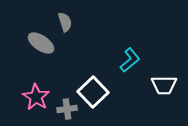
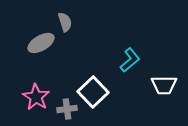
gray ellipse: rotated 64 degrees counterclockwise
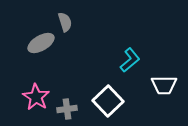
white square: moved 15 px right, 9 px down
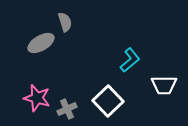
pink star: moved 1 px right, 1 px down; rotated 16 degrees counterclockwise
gray cross: rotated 18 degrees counterclockwise
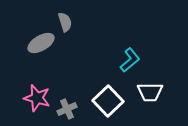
white trapezoid: moved 14 px left, 7 px down
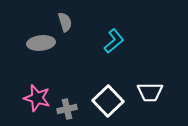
gray ellipse: rotated 24 degrees clockwise
cyan L-shape: moved 16 px left, 19 px up
gray cross: rotated 12 degrees clockwise
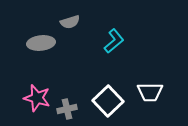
gray semicircle: moved 5 px right; rotated 90 degrees clockwise
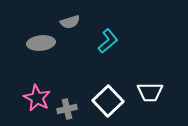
cyan L-shape: moved 6 px left
pink star: rotated 12 degrees clockwise
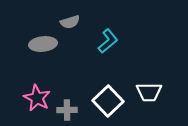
gray ellipse: moved 2 px right, 1 px down
white trapezoid: moved 1 px left
gray cross: moved 1 px down; rotated 12 degrees clockwise
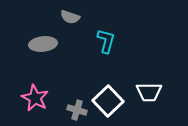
gray semicircle: moved 5 px up; rotated 36 degrees clockwise
cyan L-shape: moved 2 px left; rotated 35 degrees counterclockwise
pink star: moved 2 px left
gray cross: moved 10 px right; rotated 18 degrees clockwise
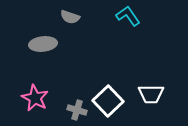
cyan L-shape: moved 22 px right, 25 px up; rotated 50 degrees counterclockwise
white trapezoid: moved 2 px right, 2 px down
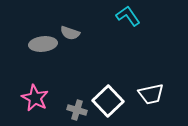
gray semicircle: moved 16 px down
white trapezoid: rotated 12 degrees counterclockwise
